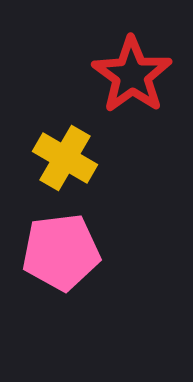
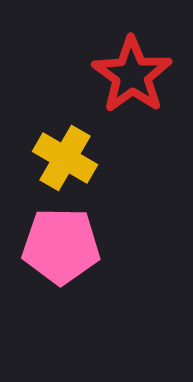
pink pentagon: moved 6 px up; rotated 8 degrees clockwise
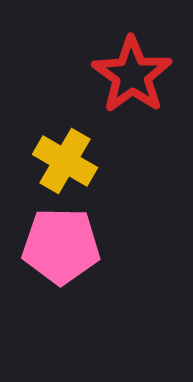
yellow cross: moved 3 px down
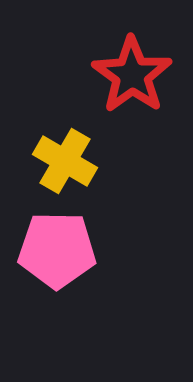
pink pentagon: moved 4 px left, 4 px down
